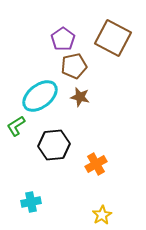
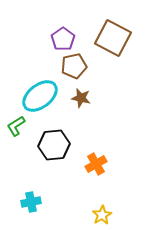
brown star: moved 1 px right, 1 px down
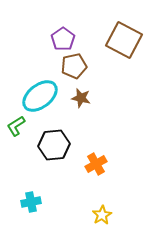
brown square: moved 11 px right, 2 px down
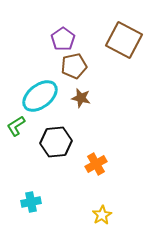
black hexagon: moved 2 px right, 3 px up
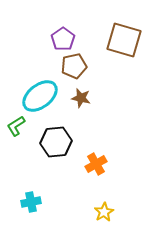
brown square: rotated 12 degrees counterclockwise
yellow star: moved 2 px right, 3 px up
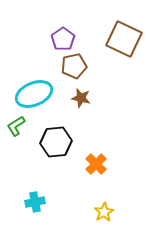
brown square: moved 1 px up; rotated 9 degrees clockwise
cyan ellipse: moved 6 px left, 2 px up; rotated 15 degrees clockwise
orange cross: rotated 15 degrees counterclockwise
cyan cross: moved 4 px right
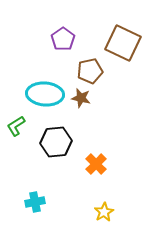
brown square: moved 1 px left, 4 px down
brown pentagon: moved 16 px right, 5 px down
cyan ellipse: moved 11 px right; rotated 27 degrees clockwise
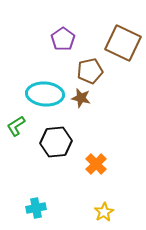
cyan cross: moved 1 px right, 6 px down
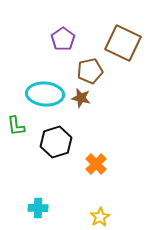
green L-shape: rotated 65 degrees counterclockwise
black hexagon: rotated 12 degrees counterclockwise
cyan cross: moved 2 px right; rotated 12 degrees clockwise
yellow star: moved 4 px left, 5 px down
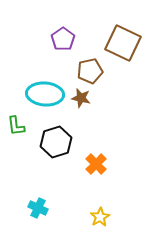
cyan cross: rotated 24 degrees clockwise
